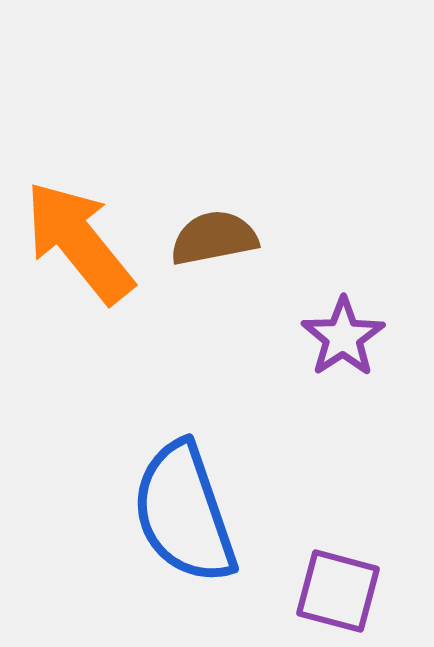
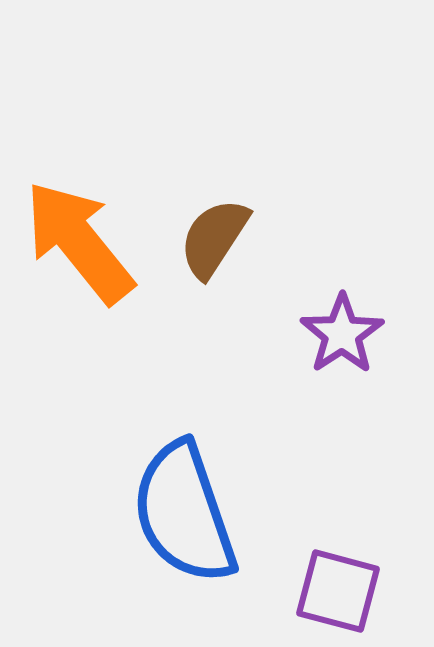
brown semicircle: rotated 46 degrees counterclockwise
purple star: moved 1 px left, 3 px up
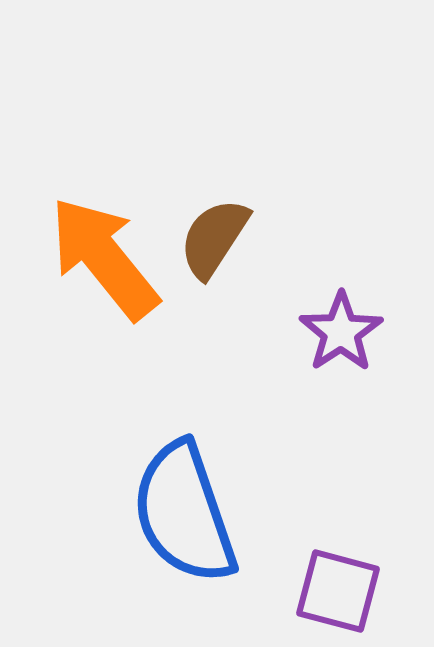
orange arrow: moved 25 px right, 16 px down
purple star: moved 1 px left, 2 px up
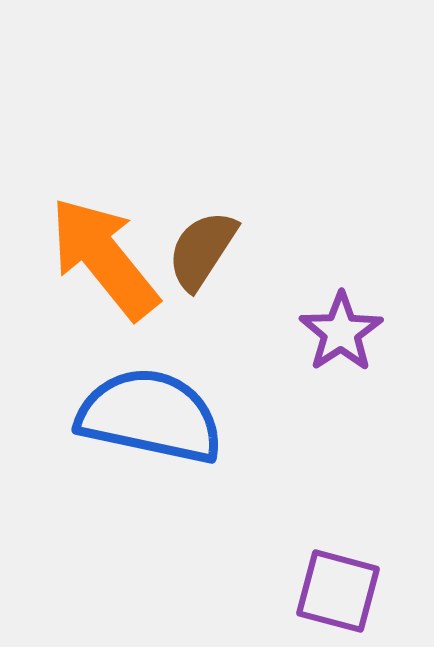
brown semicircle: moved 12 px left, 12 px down
blue semicircle: moved 34 px left, 97 px up; rotated 121 degrees clockwise
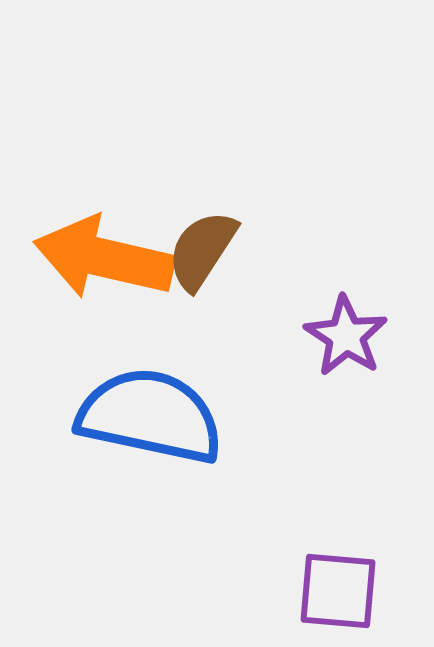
orange arrow: rotated 38 degrees counterclockwise
purple star: moved 5 px right, 4 px down; rotated 6 degrees counterclockwise
purple square: rotated 10 degrees counterclockwise
